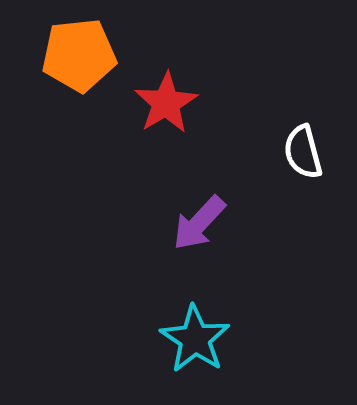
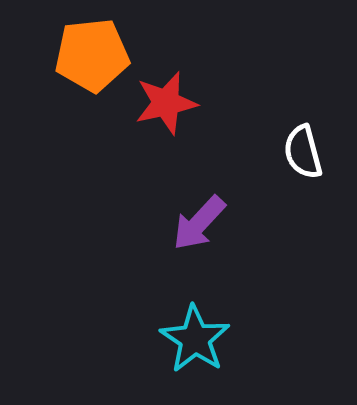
orange pentagon: moved 13 px right
red star: rotated 18 degrees clockwise
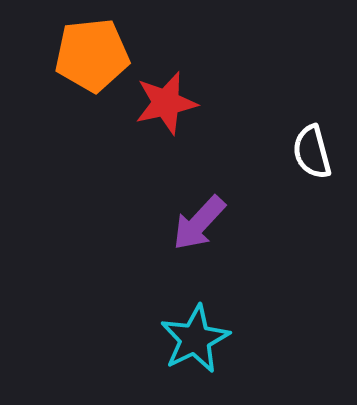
white semicircle: moved 9 px right
cyan star: rotated 12 degrees clockwise
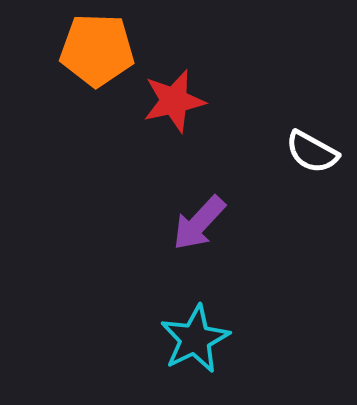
orange pentagon: moved 5 px right, 5 px up; rotated 8 degrees clockwise
red star: moved 8 px right, 2 px up
white semicircle: rotated 46 degrees counterclockwise
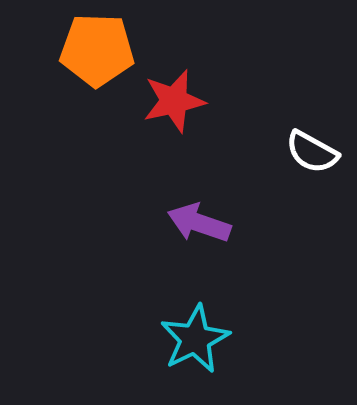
purple arrow: rotated 66 degrees clockwise
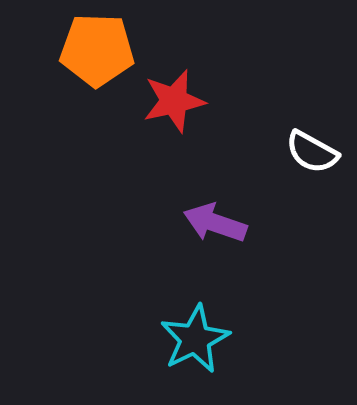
purple arrow: moved 16 px right
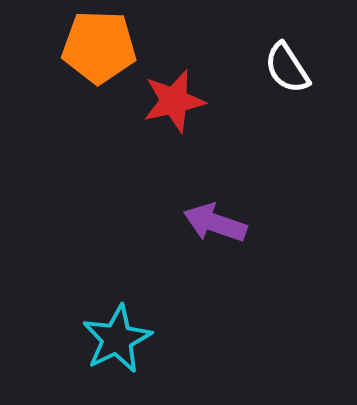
orange pentagon: moved 2 px right, 3 px up
white semicircle: moved 25 px left, 84 px up; rotated 28 degrees clockwise
cyan star: moved 78 px left
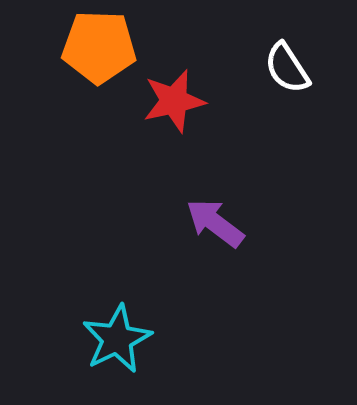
purple arrow: rotated 18 degrees clockwise
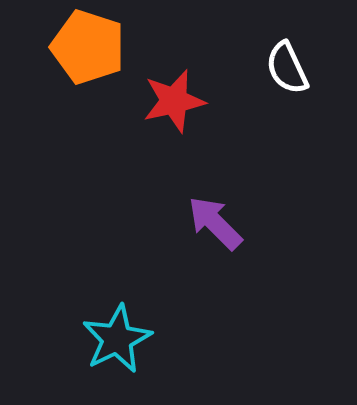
orange pentagon: moved 11 px left; rotated 16 degrees clockwise
white semicircle: rotated 8 degrees clockwise
purple arrow: rotated 8 degrees clockwise
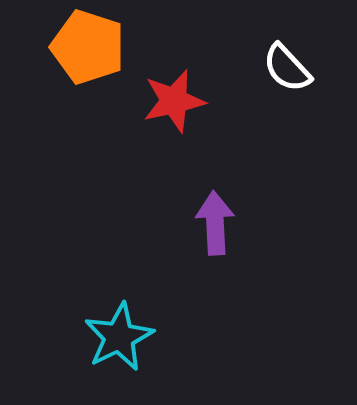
white semicircle: rotated 18 degrees counterclockwise
purple arrow: rotated 42 degrees clockwise
cyan star: moved 2 px right, 2 px up
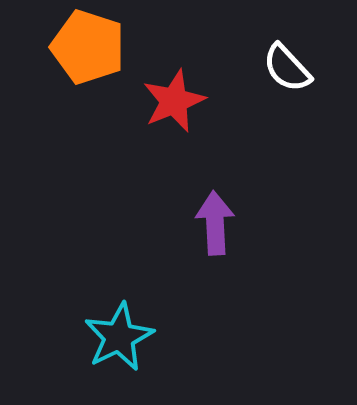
red star: rotated 10 degrees counterclockwise
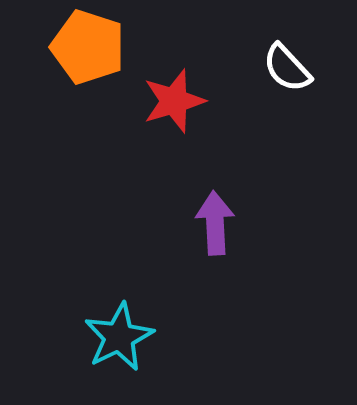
red star: rotated 6 degrees clockwise
